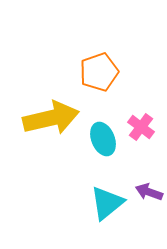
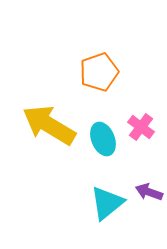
yellow arrow: moved 2 px left, 7 px down; rotated 136 degrees counterclockwise
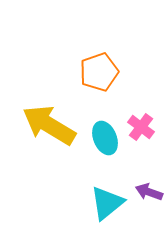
cyan ellipse: moved 2 px right, 1 px up
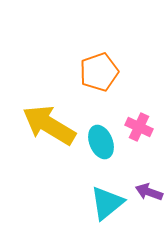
pink cross: moved 2 px left; rotated 12 degrees counterclockwise
cyan ellipse: moved 4 px left, 4 px down
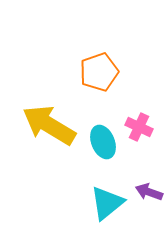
cyan ellipse: moved 2 px right
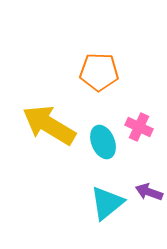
orange pentagon: rotated 21 degrees clockwise
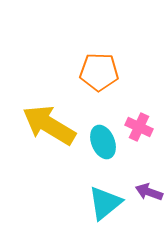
cyan triangle: moved 2 px left
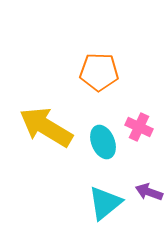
yellow arrow: moved 3 px left, 2 px down
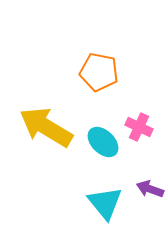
orange pentagon: rotated 9 degrees clockwise
cyan ellipse: rotated 24 degrees counterclockwise
purple arrow: moved 1 px right, 3 px up
cyan triangle: rotated 30 degrees counterclockwise
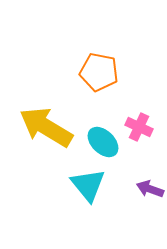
cyan triangle: moved 17 px left, 18 px up
